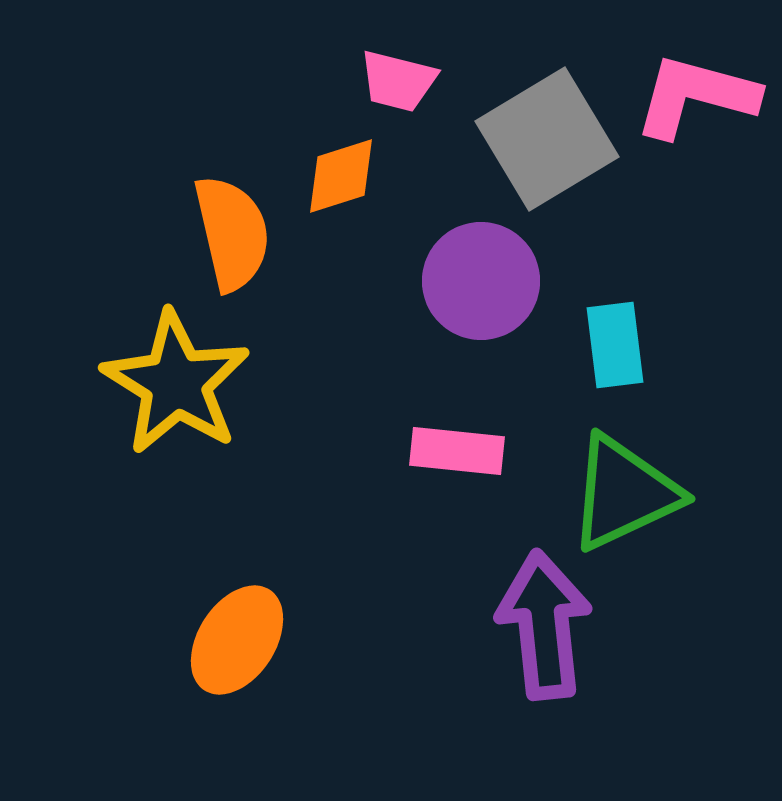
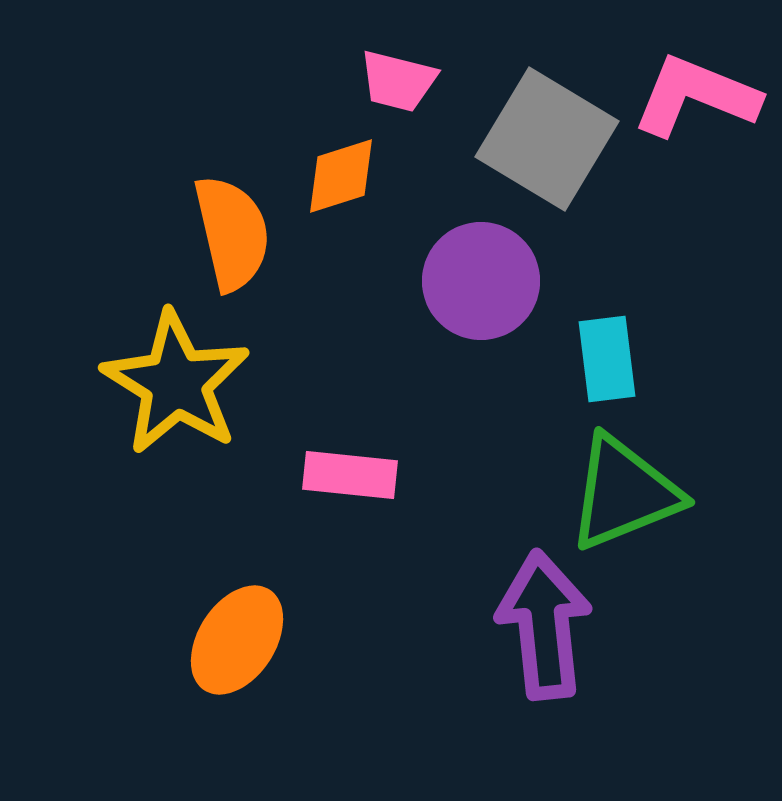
pink L-shape: rotated 7 degrees clockwise
gray square: rotated 28 degrees counterclockwise
cyan rectangle: moved 8 px left, 14 px down
pink rectangle: moved 107 px left, 24 px down
green triangle: rotated 3 degrees clockwise
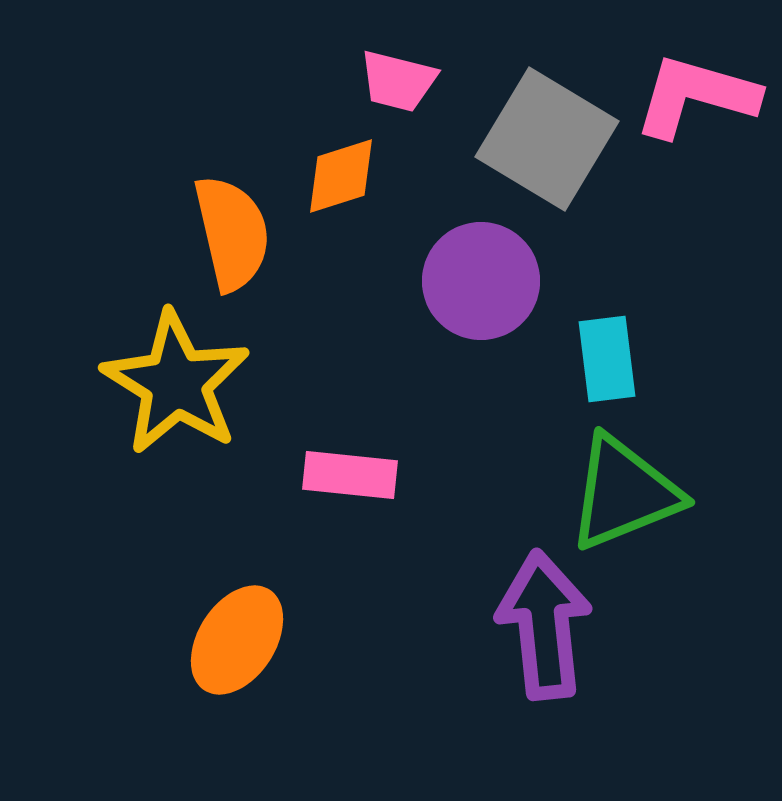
pink L-shape: rotated 6 degrees counterclockwise
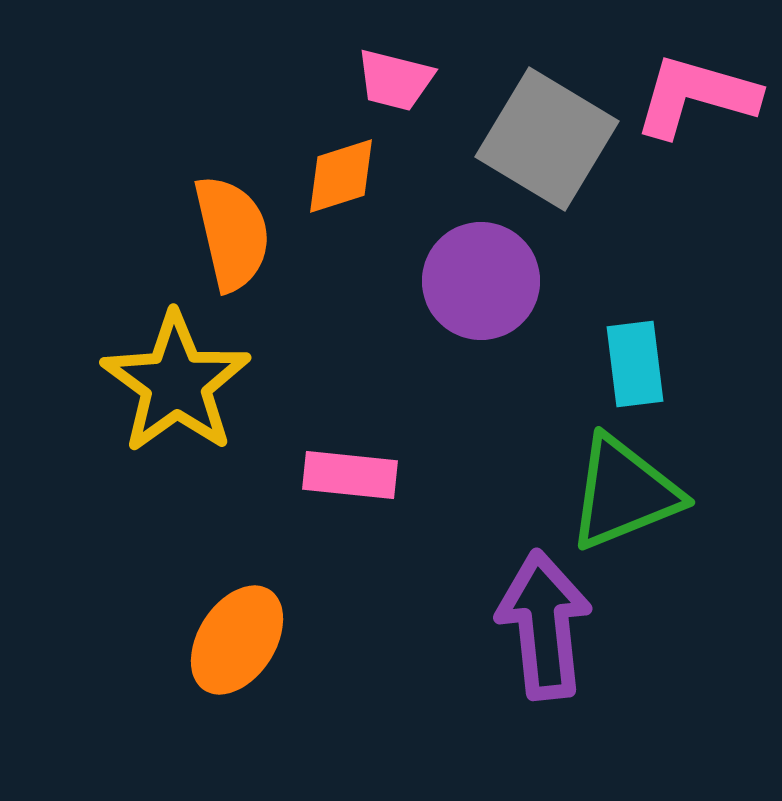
pink trapezoid: moved 3 px left, 1 px up
cyan rectangle: moved 28 px right, 5 px down
yellow star: rotated 4 degrees clockwise
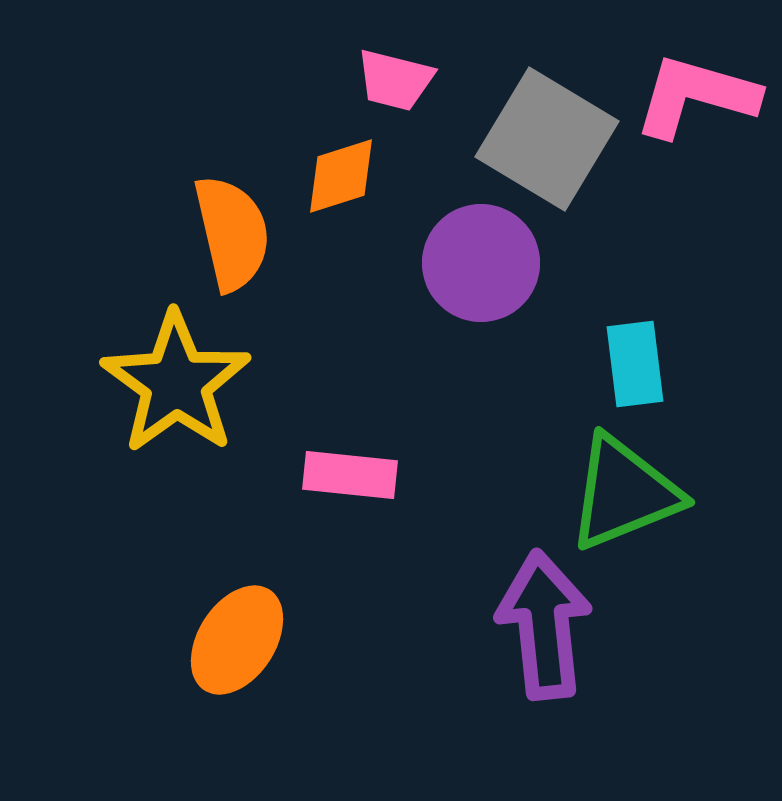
purple circle: moved 18 px up
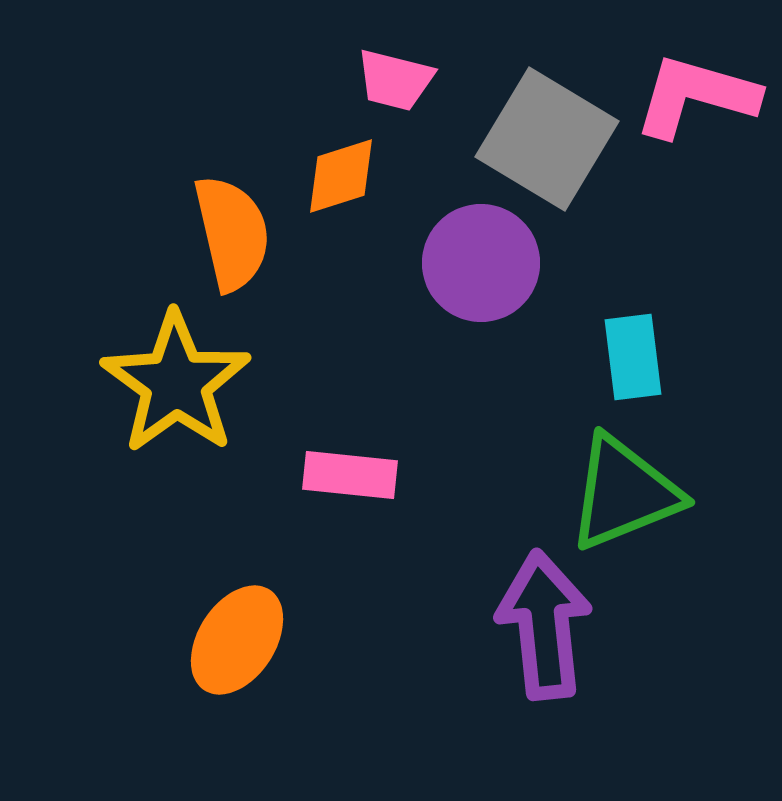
cyan rectangle: moved 2 px left, 7 px up
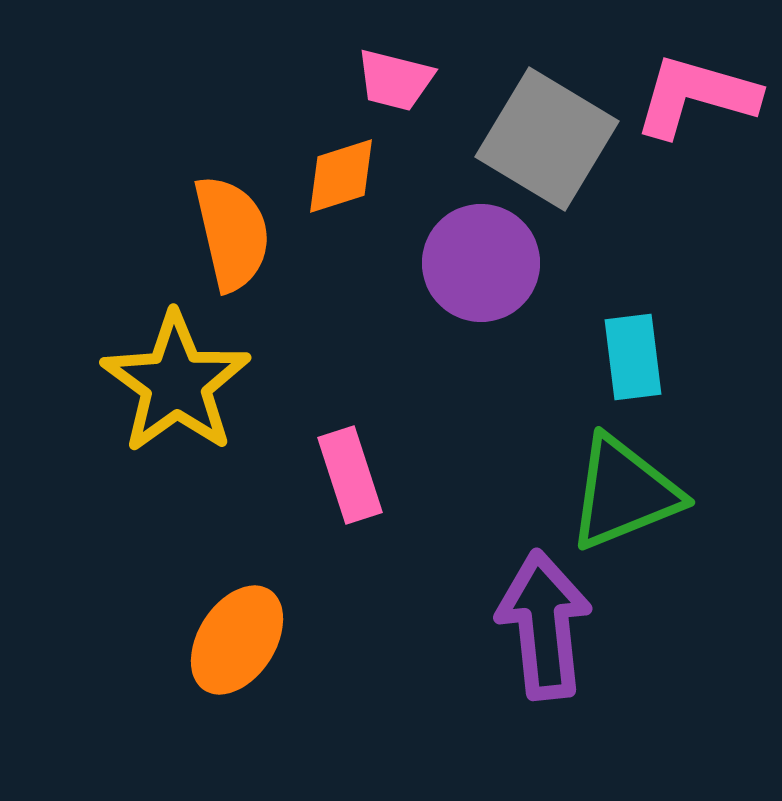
pink rectangle: rotated 66 degrees clockwise
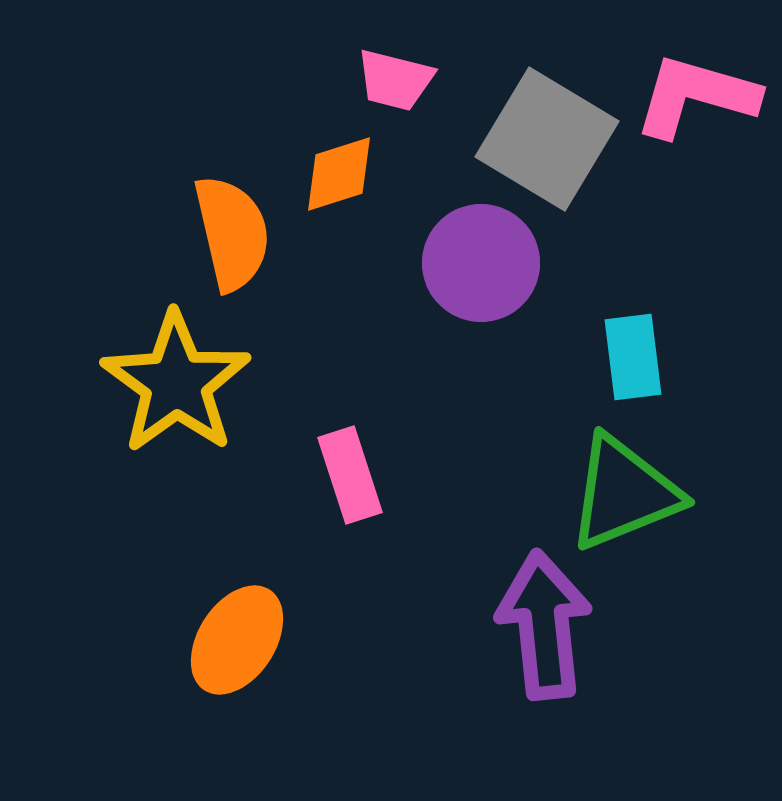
orange diamond: moved 2 px left, 2 px up
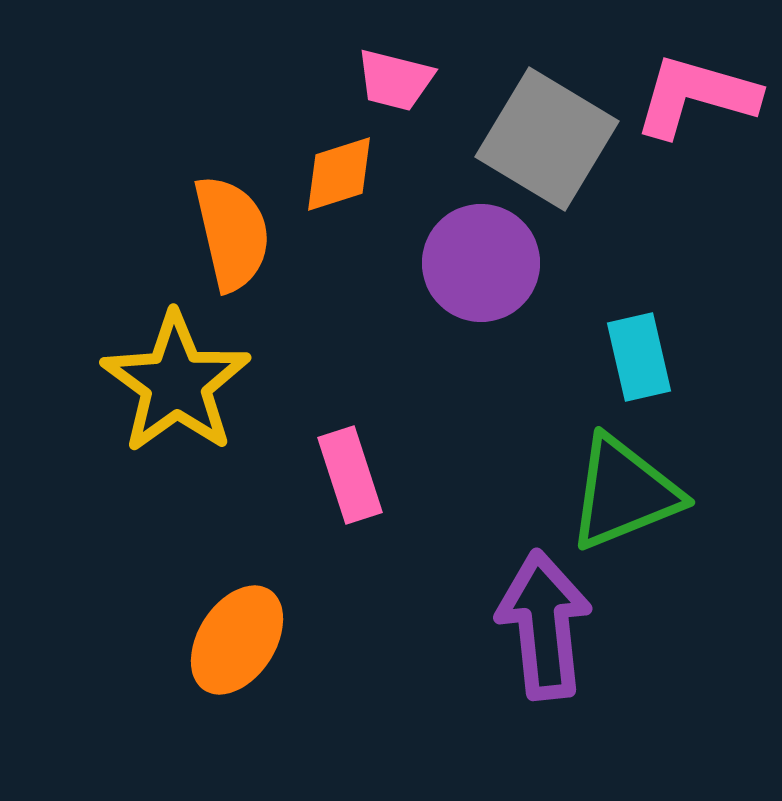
cyan rectangle: moved 6 px right; rotated 6 degrees counterclockwise
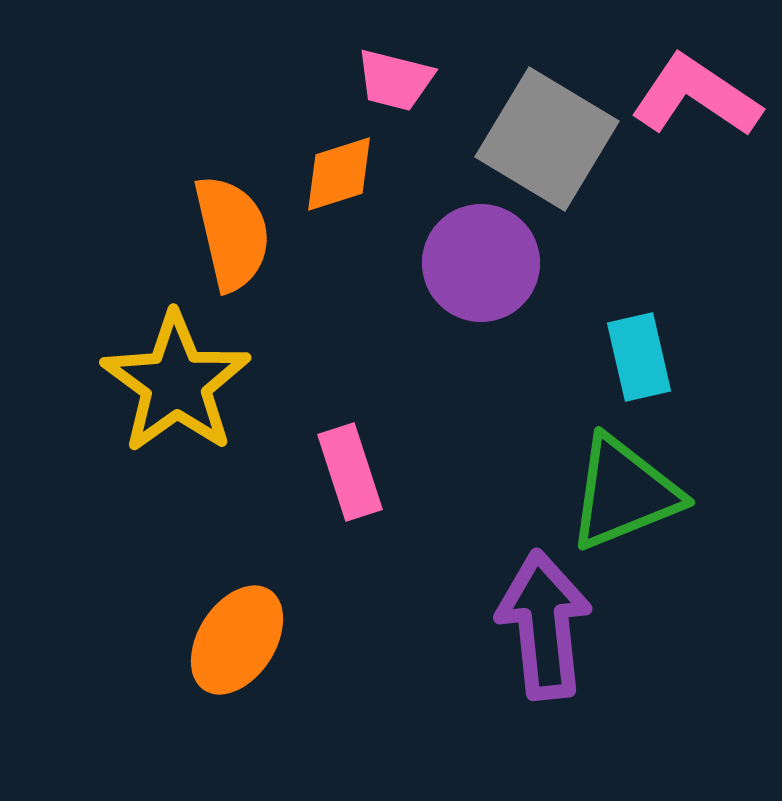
pink L-shape: rotated 18 degrees clockwise
pink rectangle: moved 3 px up
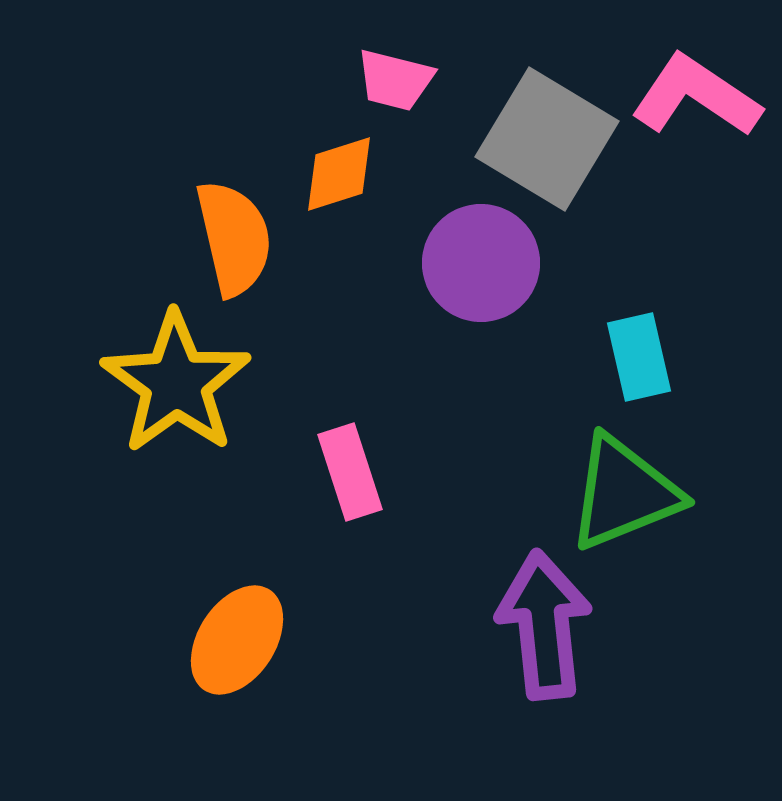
orange semicircle: moved 2 px right, 5 px down
